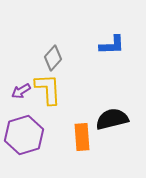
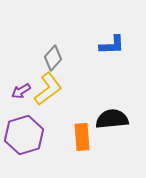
yellow L-shape: rotated 56 degrees clockwise
black semicircle: rotated 8 degrees clockwise
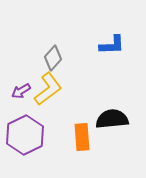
purple hexagon: moved 1 px right; rotated 9 degrees counterclockwise
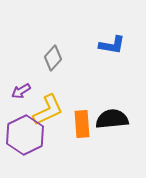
blue L-shape: rotated 12 degrees clockwise
yellow L-shape: moved 21 px down; rotated 12 degrees clockwise
orange rectangle: moved 13 px up
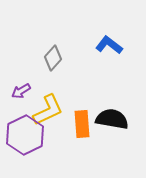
blue L-shape: moved 3 px left; rotated 152 degrees counterclockwise
black semicircle: rotated 16 degrees clockwise
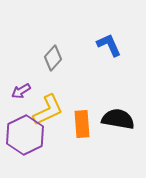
blue L-shape: rotated 28 degrees clockwise
black semicircle: moved 6 px right
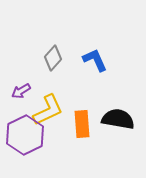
blue L-shape: moved 14 px left, 15 px down
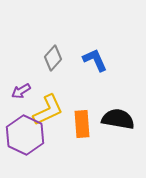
purple hexagon: rotated 9 degrees counterclockwise
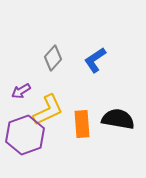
blue L-shape: rotated 100 degrees counterclockwise
purple hexagon: rotated 15 degrees clockwise
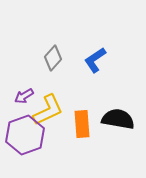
purple arrow: moved 3 px right, 5 px down
